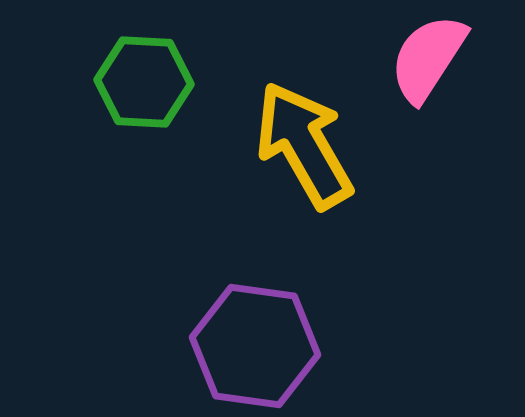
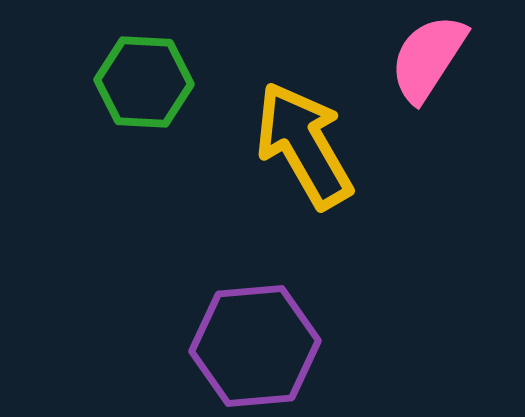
purple hexagon: rotated 13 degrees counterclockwise
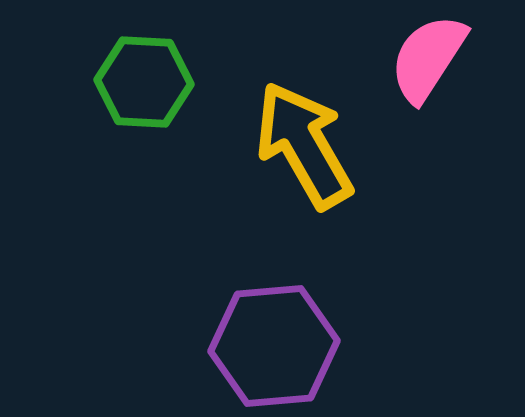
purple hexagon: moved 19 px right
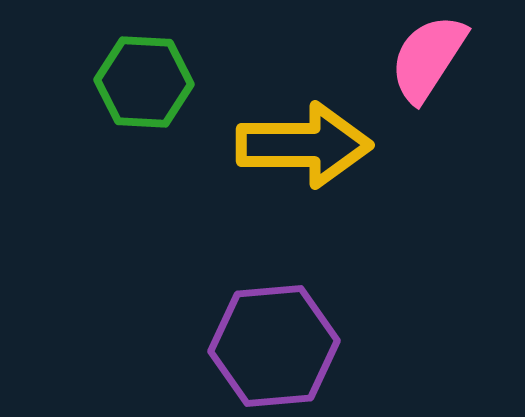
yellow arrow: rotated 120 degrees clockwise
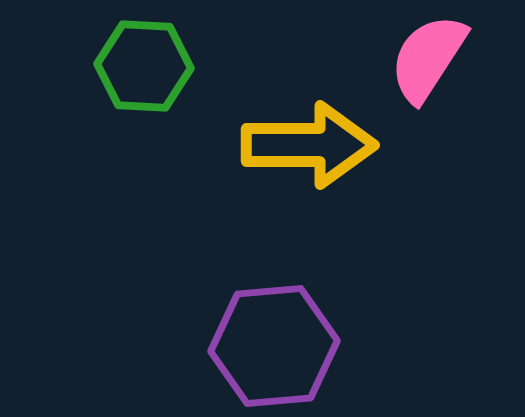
green hexagon: moved 16 px up
yellow arrow: moved 5 px right
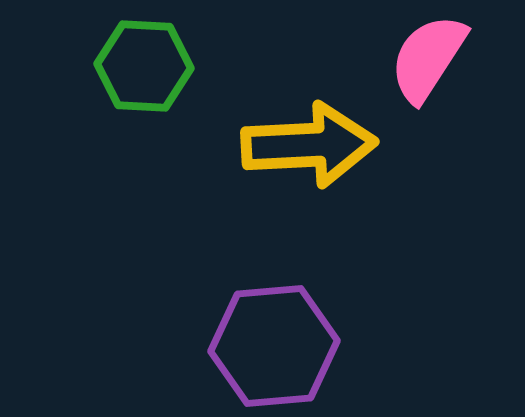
yellow arrow: rotated 3 degrees counterclockwise
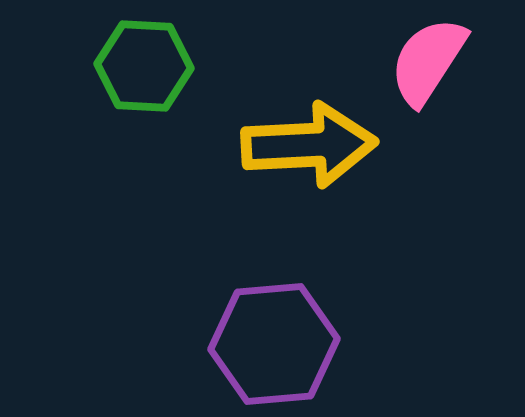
pink semicircle: moved 3 px down
purple hexagon: moved 2 px up
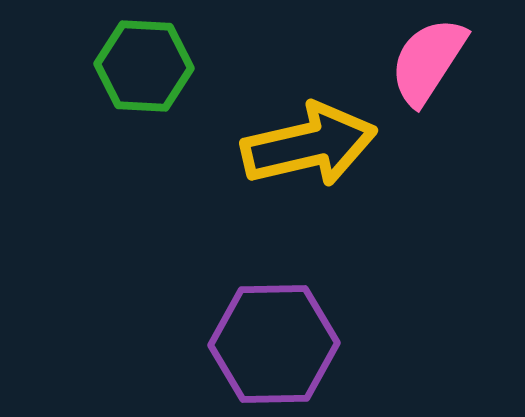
yellow arrow: rotated 10 degrees counterclockwise
purple hexagon: rotated 4 degrees clockwise
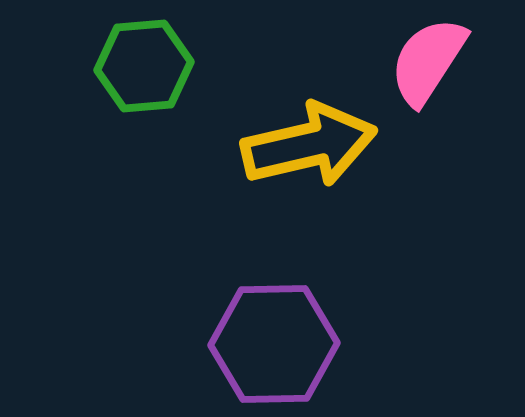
green hexagon: rotated 8 degrees counterclockwise
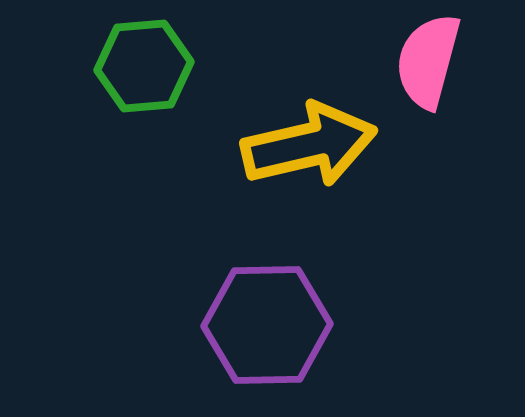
pink semicircle: rotated 18 degrees counterclockwise
purple hexagon: moved 7 px left, 19 px up
